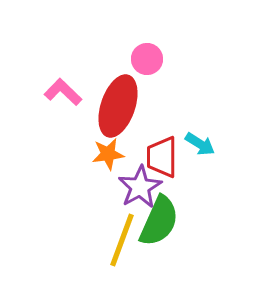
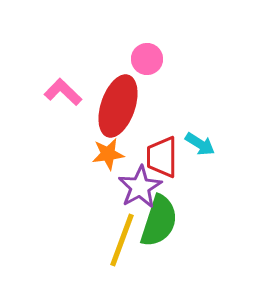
green semicircle: rotated 6 degrees counterclockwise
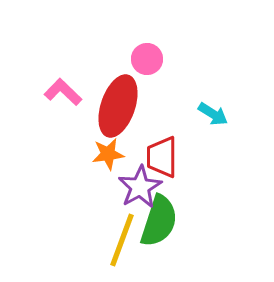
cyan arrow: moved 13 px right, 30 px up
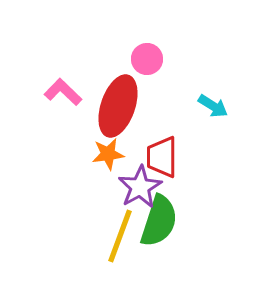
cyan arrow: moved 8 px up
yellow line: moved 2 px left, 4 px up
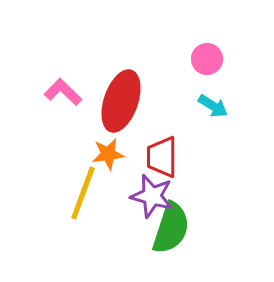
pink circle: moved 60 px right
red ellipse: moved 3 px right, 5 px up
purple star: moved 12 px right, 9 px down; rotated 27 degrees counterclockwise
green semicircle: moved 12 px right, 7 px down
yellow line: moved 37 px left, 43 px up
